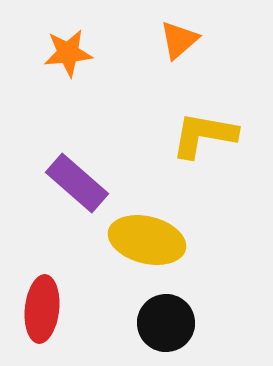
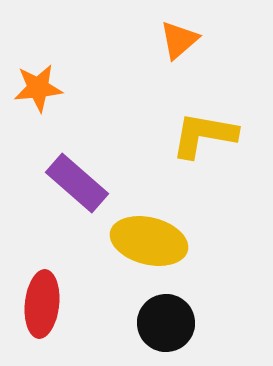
orange star: moved 30 px left, 35 px down
yellow ellipse: moved 2 px right, 1 px down
red ellipse: moved 5 px up
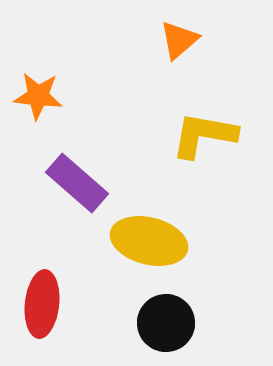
orange star: moved 8 px down; rotated 12 degrees clockwise
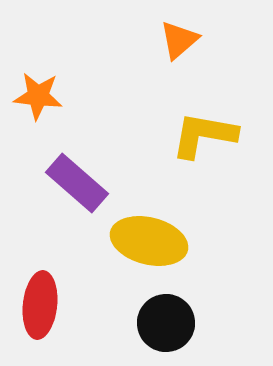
red ellipse: moved 2 px left, 1 px down
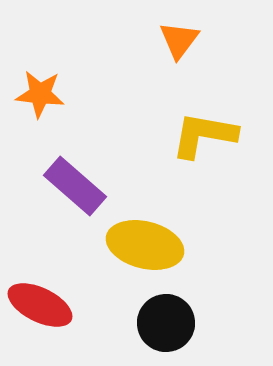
orange triangle: rotated 12 degrees counterclockwise
orange star: moved 2 px right, 2 px up
purple rectangle: moved 2 px left, 3 px down
yellow ellipse: moved 4 px left, 4 px down
red ellipse: rotated 70 degrees counterclockwise
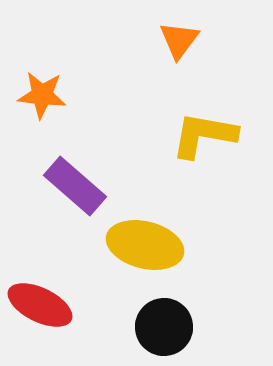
orange star: moved 2 px right, 1 px down
black circle: moved 2 px left, 4 px down
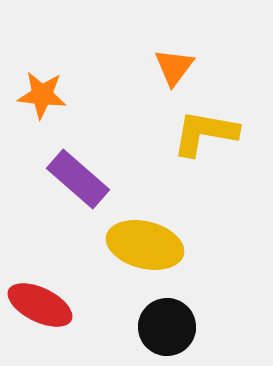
orange triangle: moved 5 px left, 27 px down
yellow L-shape: moved 1 px right, 2 px up
purple rectangle: moved 3 px right, 7 px up
black circle: moved 3 px right
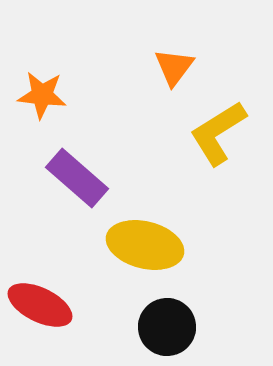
yellow L-shape: moved 13 px right; rotated 42 degrees counterclockwise
purple rectangle: moved 1 px left, 1 px up
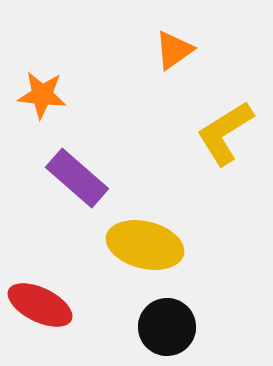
orange triangle: moved 17 px up; rotated 18 degrees clockwise
yellow L-shape: moved 7 px right
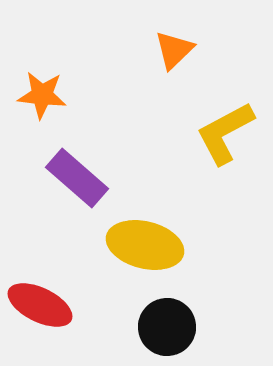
orange triangle: rotated 9 degrees counterclockwise
yellow L-shape: rotated 4 degrees clockwise
